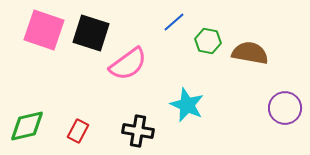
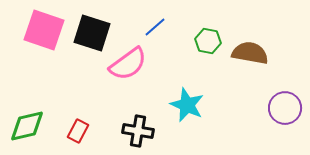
blue line: moved 19 px left, 5 px down
black square: moved 1 px right
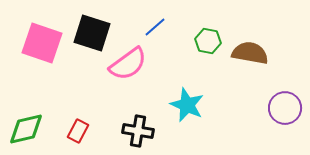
pink square: moved 2 px left, 13 px down
green diamond: moved 1 px left, 3 px down
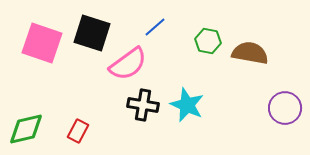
black cross: moved 5 px right, 26 px up
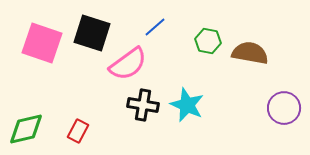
purple circle: moved 1 px left
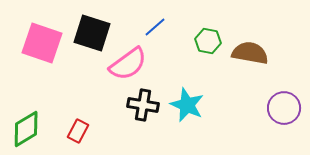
green diamond: rotated 18 degrees counterclockwise
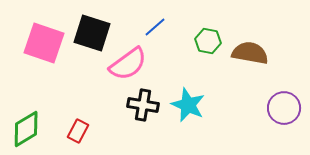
pink square: moved 2 px right
cyan star: moved 1 px right
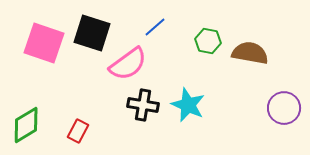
green diamond: moved 4 px up
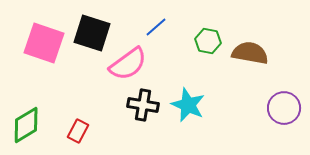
blue line: moved 1 px right
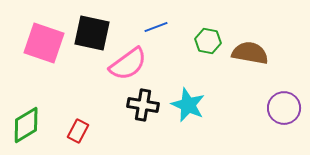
blue line: rotated 20 degrees clockwise
black square: rotated 6 degrees counterclockwise
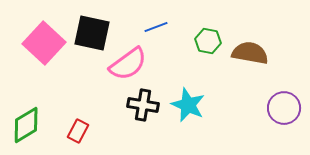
pink square: rotated 24 degrees clockwise
